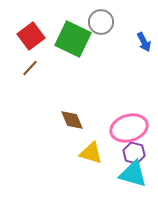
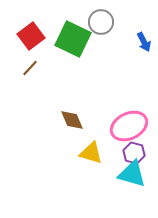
pink ellipse: moved 2 px up; rotated 9 degrees counterclockwise
cyan triangle: moved 1 px left
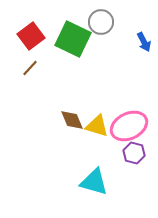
yellow triangle: moved 6 px right, 27 px up
cyan triangle: moved 38 px left, 8 px down
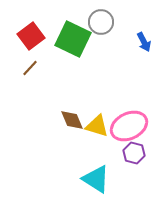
cyan triangle: moved 2 px right, 3 px up; rotated 16 degrees clockwise
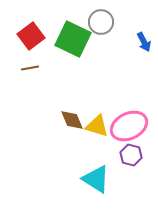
brown line: rotated 36 degrees clockwise
purple hexagon: moved 3 px left, 2 px down
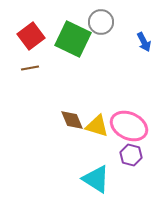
pink ellipse: rotated 51 degrees clockwise
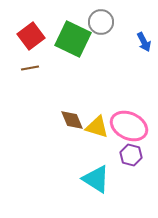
yellow triangle: moved 1 px down
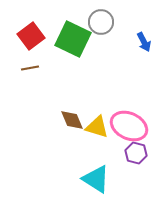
purple hexagon: moved 5 px right, 2 px up
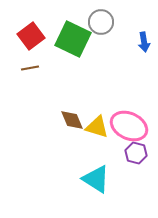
blue arrow: rotated 18 degrees clockwise
